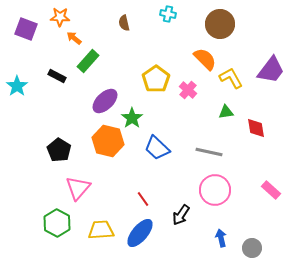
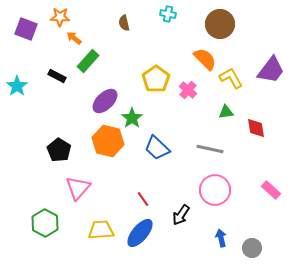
gray line: moved 1 px right, 3 px up
green hexagon: moved 12 px left
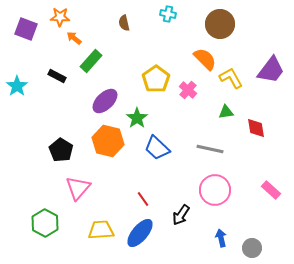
green rectangle: moved 3 px right
green star: moved 5 px right
black pentagon: moved 2 px right
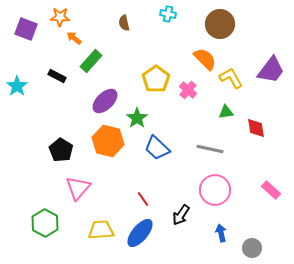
blue arrow: moved 5 px up
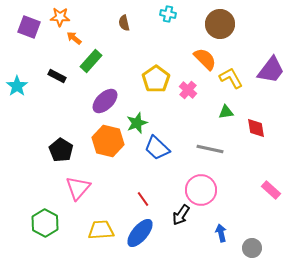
purple square: moved 3 px right, 2 px up
green star: moved 5 px down; rotated 15 degrees clockwise
pink circle: moved 14 px left
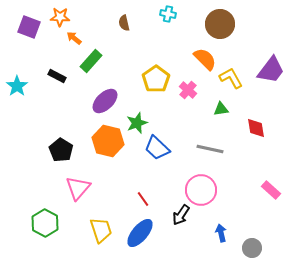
green triangle: moved 5 px left, 3 px up
yellow trapezoid: rotated 76 degrees clockwise
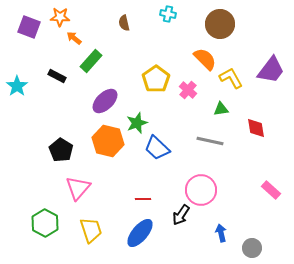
gray line: moved 8 px up
red line: rotated 56 degrees counterclockwise
yellow trapezoid: moved 10 px left
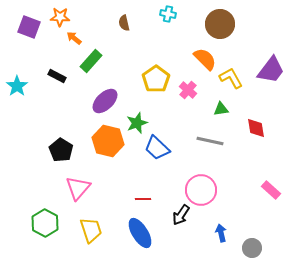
blue ellipse: rotated 72 degrees counterclockwise
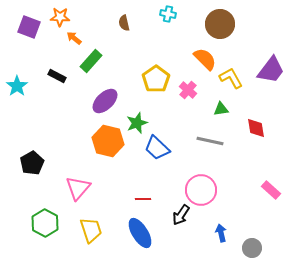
black pentagon: moved 29 px left, 13 px down; rotated 10 degrees clockwise
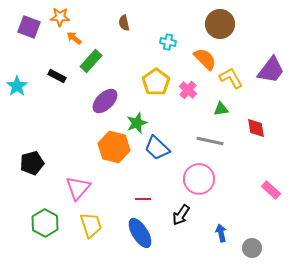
cyan cross: moved 28 px down
yellow pentagon: moved 3 px down
orange hexagon: moved 6 px right, 6 px down
black pentagon: rotated 15 degrees clockwise
pink circle: moved 2 px left, 11 px up
yellow trapezoid: moved 5 px up
